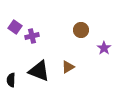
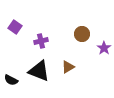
brown circle: moved 1 px right, 4 px down
purple cross: moved 9 px right, 5 px down
black semicircle: rotated 64 degrees counterclockwise
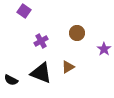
purple square: moved 9 px right, 16 px up
brown circle: moved 5 px left, 1 px up
purple cross: rotated 16 degrees counterclockwise
purple star: moved 1 px down
black triangle: moved 2 px right, 2 px down
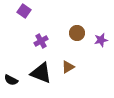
purple star: moved 3 px left, 9 px up; rotated 24 degrees clockwise
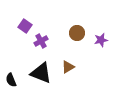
purple square: moved 1 px right, 15 px down
black semicircle: rotated 40 degrees clockwise
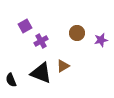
purple square: rotated 24 degrees clockwise
brown triangle: moved 5 px left, 1 px up
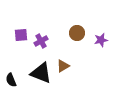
purple square: moved 4 px left, 9 px down; rotated 24 degrees clockwise
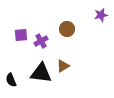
brown circle: moved 10 px left, 4 px up
purple star: moved 25 px up
black triangle: rotated 15 degrees counterclockwise
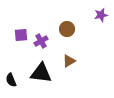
brown triangle: moved 6 px right, 5 px up
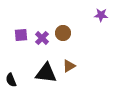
purple star: rotated 16 degrees clockwise
brown circle: moved 4 px left, 4 px down
purple cross: moved 1 px right, 3 px up; rotated 16 degrees counterclockwise
brown triangle: moved 5 px down
black triangle: moved 5 px right
